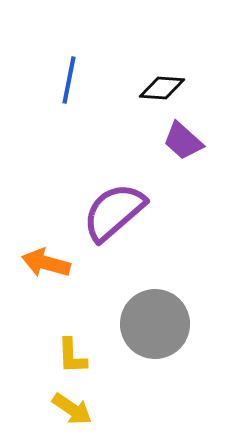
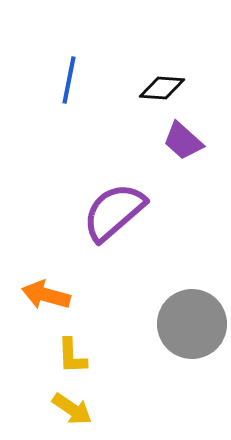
orange arrow: moved 32 px down
gray circle: moved 37 px right
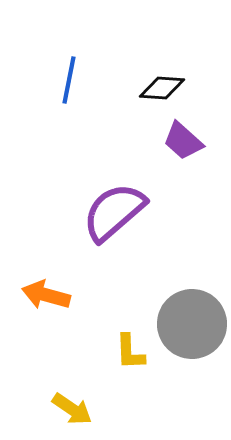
yellow L-shape: moved 58 px right, 4 px up
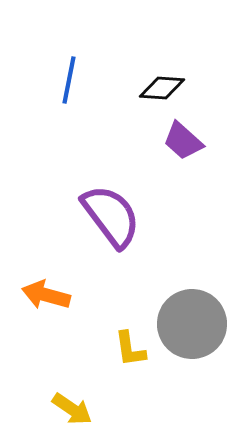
purple semicircle: moved 3 px left, 4 px down; rotated 94 degrees clockwise
yellow L-shape: moved 3 px up; rotated 6 degrees counterclockwise
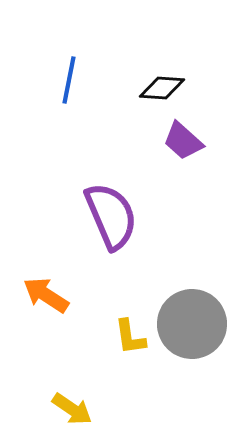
purple semicircle: rotated 14 degrees clockwise
orange arrow: rotated 18 degrees clockwise
yellow L-shape: moved 12 px up
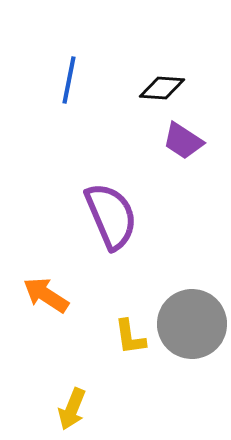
purple trapezoid: rotated 9 degrees counterclockwise
yellow arrow: rotated 78 degrees clockwise
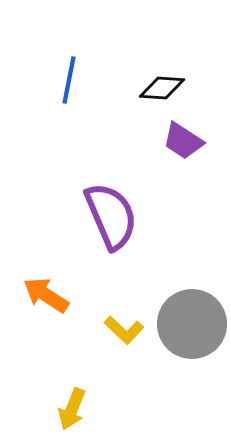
yellow L-shape: moved 6 px left, 7 px up; rotated 39 degrees counterclockwise
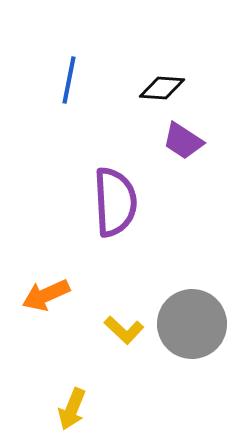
purple semicircle: moved 4 px right, 14 px up; rotated 20 degrees clockwise
orange arrow: rotated 57 degrees counterclockwise
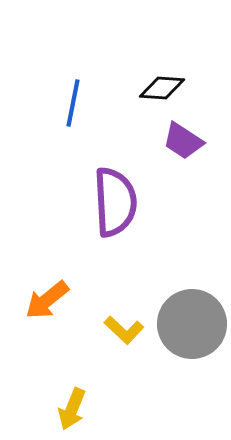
blue line: moved 4 px right, 23 px down
orange arrow: moved 1 px right, 5 px down; rotated 15 degrees counterclockwise
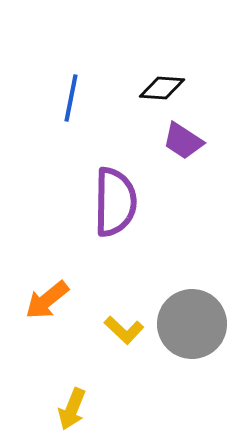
blue line: moved 2 px left, 5 px up
purple semicircle: rotated 4 degrees clockwise
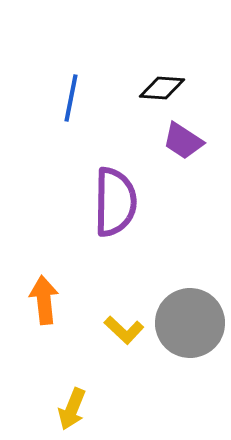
orange arrow: moved 3 px left; rotated 123 degrees clockwise
gray circle: moved 2 px left, 1 px up
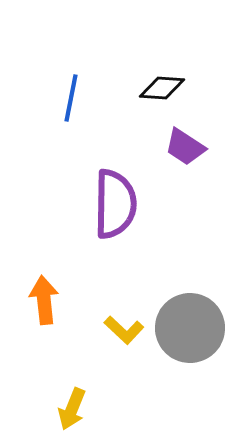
purple trapezoid: moved 2 px right, 6 px down
purple semicircle: moved 2 px down
gray circle: moved 5 px down
